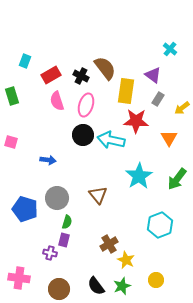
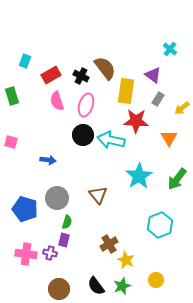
pink cross: moved 7 px right, 24 px up
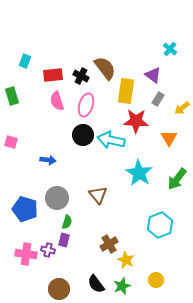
red rectangle: moved 2 px right; rotated 24 degrees clockwise
cyan star: moved 3 px up; rotated 8 degrees counterclockwise
purple cross: moved 2 px left, 3 px up
black semicircle: moved 2 px up
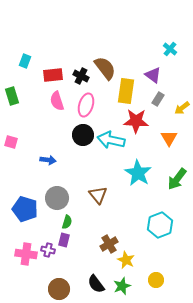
cyan star: moved 1 px left
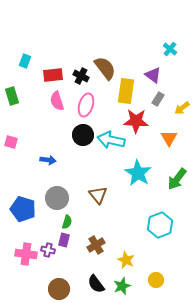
blue pentagon: moved 2 px left
brown cross: moved 13 px left, 1 px down
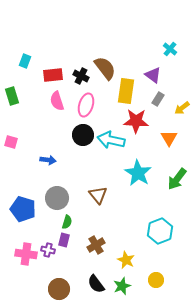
cyan hexagon: moved 6 px down
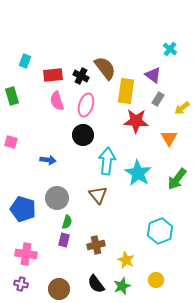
cyan arrow: moved 4 px left, 21 px down; rotated 84 degrees clockwise
brown cross: rotated 18 degrees clockwise
purple cross: moved 27 px left, 34 px down
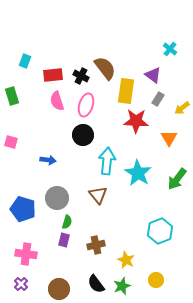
purple cross: rotated 32 degrees clockwise
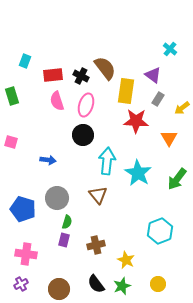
yellow circle: moved 2 px right, 4 px down
purple cross: rotated 16 degrees clockwise
